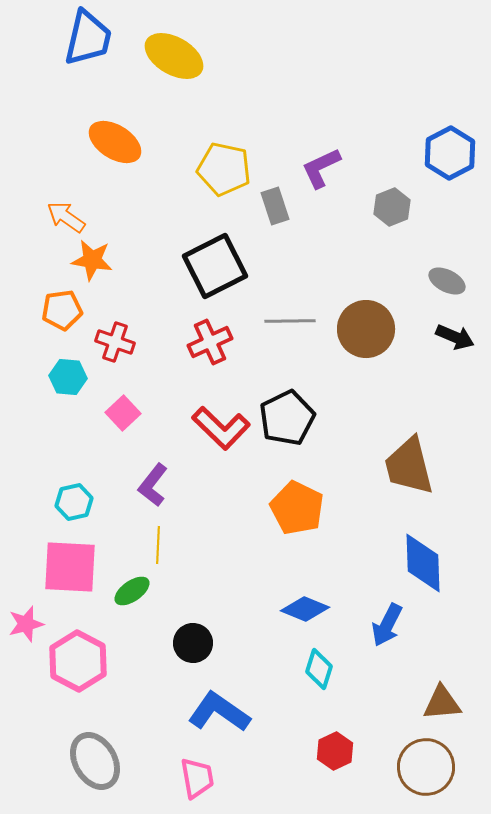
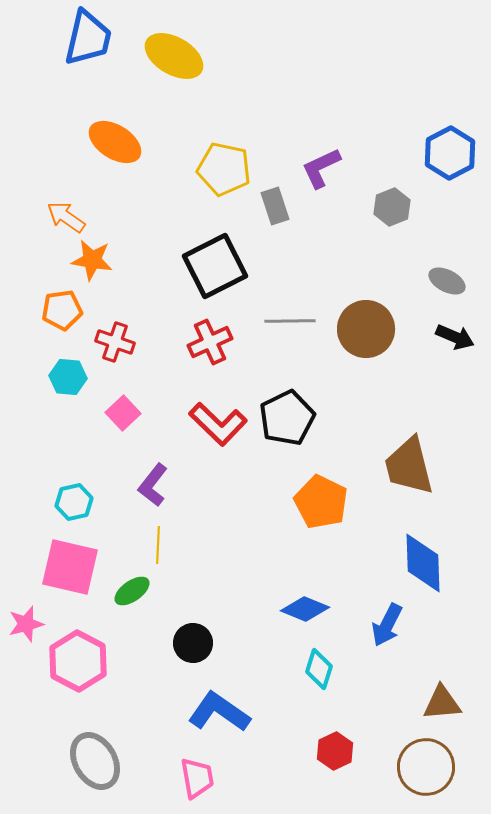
red L-shape at (221, 428): moved 3 px left, 4 px up
orange pentagon at (297, 508): moved 24 px right, 6 px up
pink square at (70, 567): rotated 10 degrees clockwise
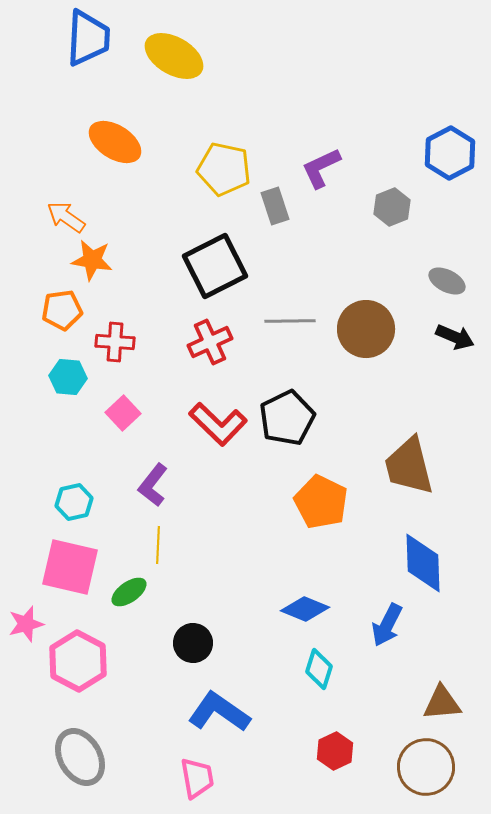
blue trapezoid at (88, 38): rotated 10 degrees counterclockwise
red cross at (115, 342): rotated 15 degrees counterclockwise
green ellipse at (132, 591): moved 3 px left, 1 px down
gray ellipse at (95, 761): moved 15 px left, 4 px up
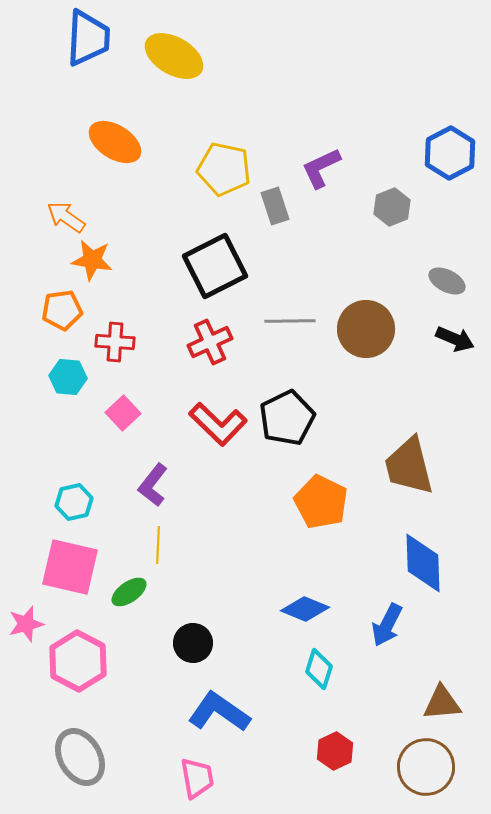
black arrow at (455, 337): moved 2 px down
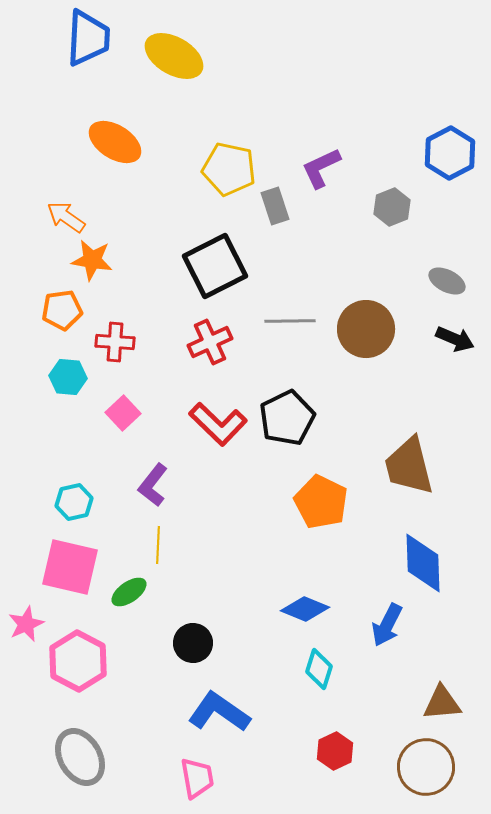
yellow pentagon at (224, 169): moved 5 px right
pink star at (26, 624): rotated 9 degrees counterclockwise
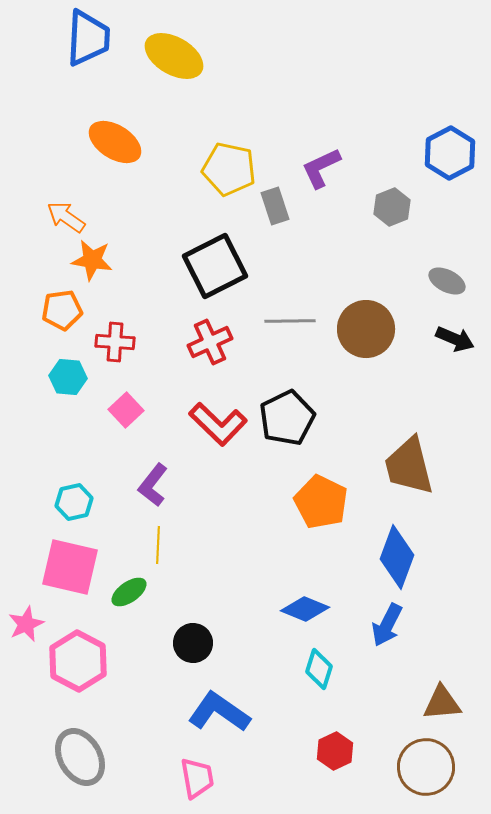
pink square at (123, 413): moved 3 px right, 3 px up
blue diamond at (423, 563): moved 26 px left, 6 px up; rotated 22 degrees clockwise
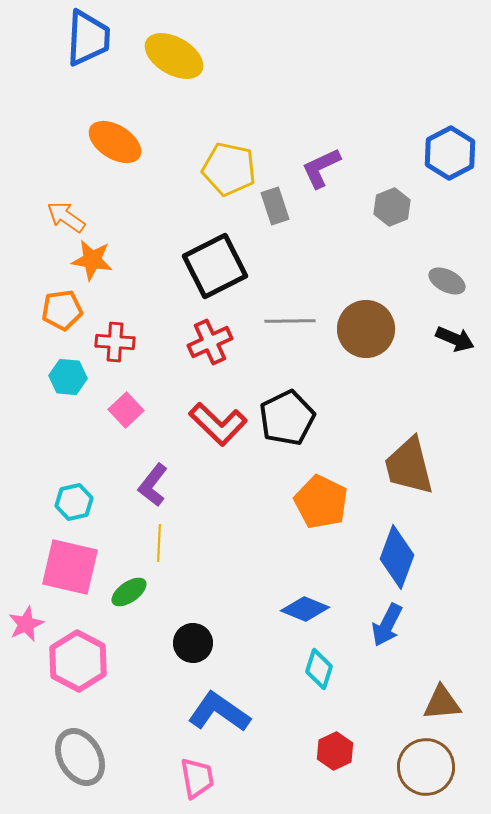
yellow line at (158, 545): moved 1 px right, 2 px up
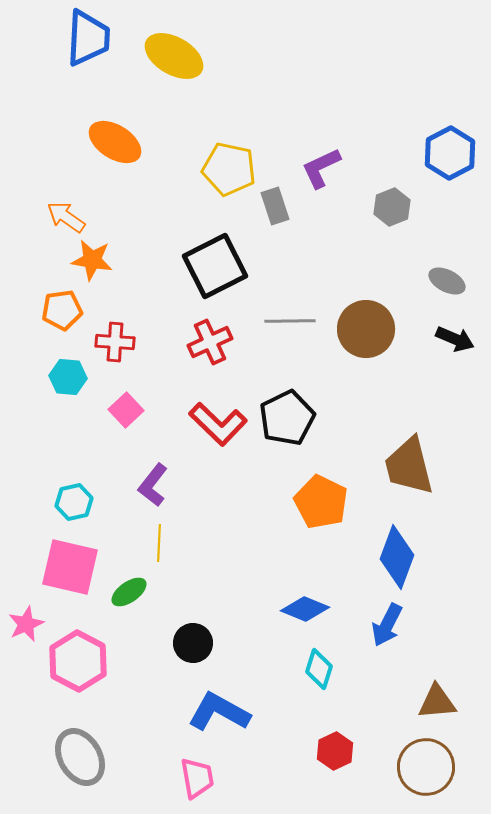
brown triangle at (442, 703): moved 5 px left, 1 px up
blue L-shape at (219, 712): rotated 6 degrees counterclockwise
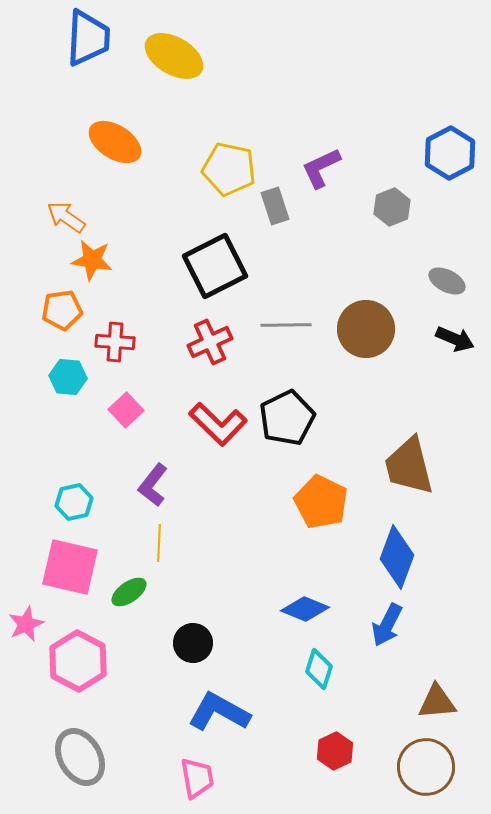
gray line at (290, 321): moved 4 px left, 4 px down
